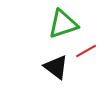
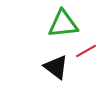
green triangle: rotated 12 degrees clockwise
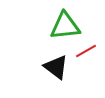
green triangle: moved 2 px right, 2 px down
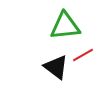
red line: moved 3 px left, 4 px down
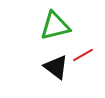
green triangle: moved 10 px left; rotated 8 degrees counterclockwise
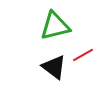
black triangle: moved 2 px left
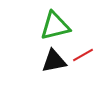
black triangle: moved 6 px up; rotated 48 degrees counterclockwise
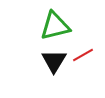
black triangle: rotated 48 degrees counterclockwise
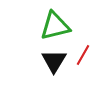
red line: rotated 30 degrees counterclockwise
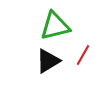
black triangle: moved 6 px left; rotated 28 degrees clockwise
